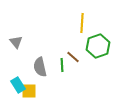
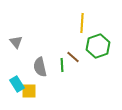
cyan rectangle: moved 1 px left, 1 px up
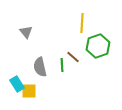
gray triangle: moved 10 px right, 10 px up
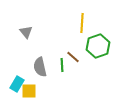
cyan rectangle: rotated 63 degrees clockwise
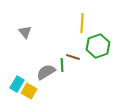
gray triangle: moved 1 px left
brown line: rotated 24 degrees counterclockwise
gray semicircle: moved 6 px right, 5 px down; rotated 72 degrees clockwise
yellow square: rotated 28 degrees clockwise
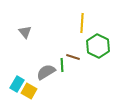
green hexagon: rotated 15 degrees counterclockwise
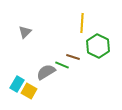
gray triangle: rotated 24 degrees clockwise
green line: rotated 64 degrees counterclockwise
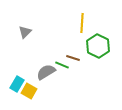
brown line: moved 1 px down
